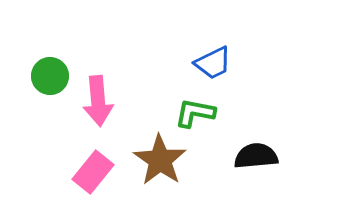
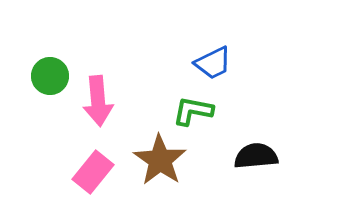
green L-shape: moved 2 px left, 2 px up
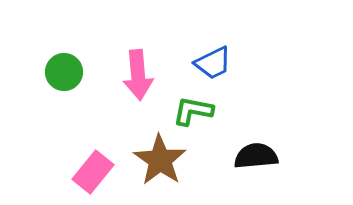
green circle: moved 14 px right, 4 px up
pink arrow: moved 40 px right, 26 px up
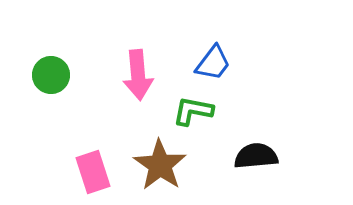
blue trapezoid: rotated 27 degrees counterclockwise
green circle: moved 13 px left, 3 px down
brown star: moved 5 px down
pink rectangle: rotated 57 degrees counterclockwise
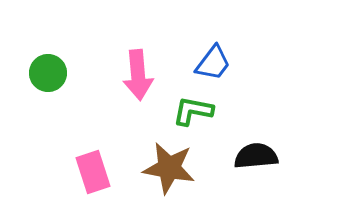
green circle: moved 3 px left, 2 px up
brown star: moved 9 px right, 3 px down; rotated 24 degrees counterclockwise
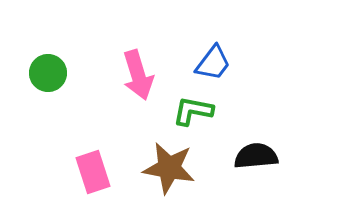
pink arrow: rotated 12 degrees counterclockwise
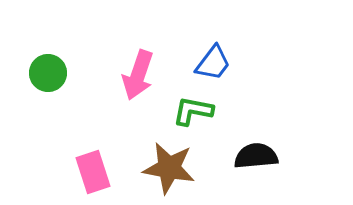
pink arrow: rotated 36 degrees clockwise
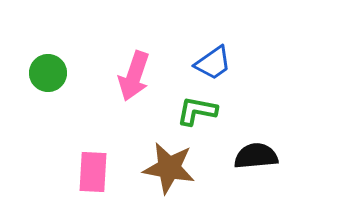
blue trapezoid: rotated 18 degrees clockwise
pink arrow: moved 4 px left, 1 px down
green L-shape: moved 4 px right
pink rectangle: rotated 21 degrees clockwise
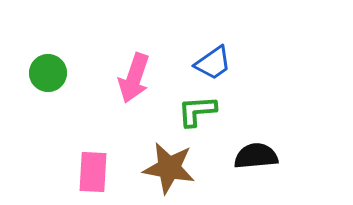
pink arrow: moved 2 px down
green L-shape: rotated 15 degrees counterclockwise
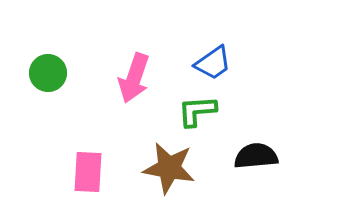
pink rectangle: moved 5 px left
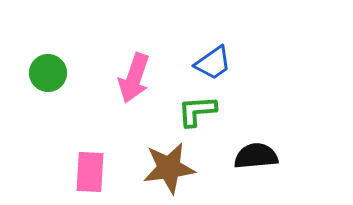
brown star: rotated 18 degrees counterclockwise
pink rectangle: moved 2 px right
